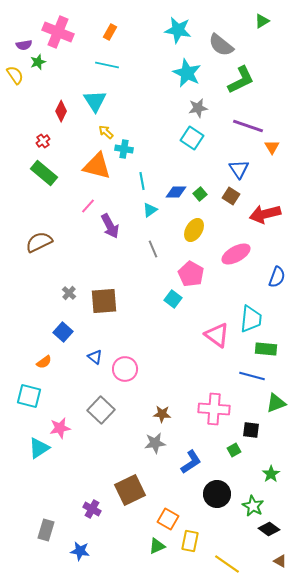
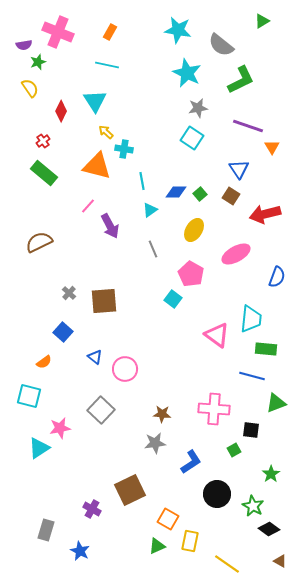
yellow semicircle at (15, 75): moved 15 px right, 13 px down
blue star at (80, 551): rotated 18 degrees clockwise
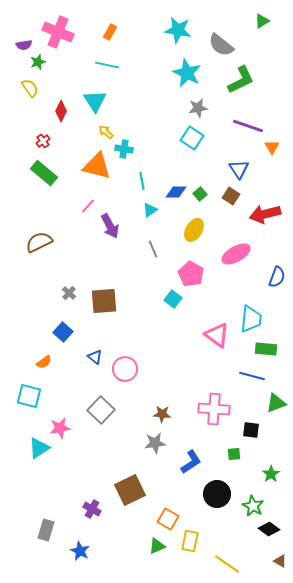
green square at (234, 450): moved 4 px down; rotated 24 degrees clockwise
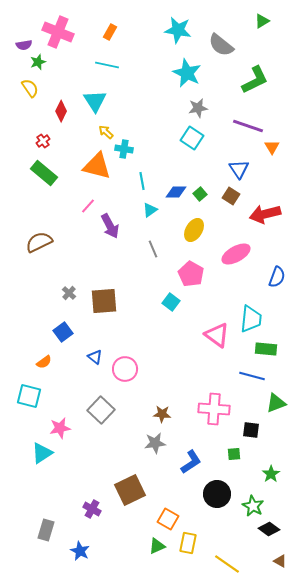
green L-shape at (241, 80): moved 14 px right
cyan square at (173, 299): moved 2 px left, 3 px down
blue square at (63, 332): rotated 12 degrees clockwise
cyan triangle at (39, 448): moved 3 px right, 5 px down
yellow rectangle at (190, 541): moved 2 px left, 2 px down
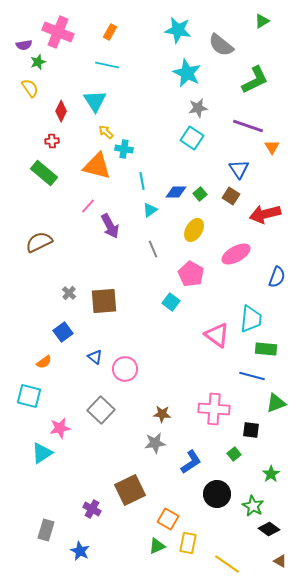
red cross at (43, 141): moved 9 px right; rotated 32 degrees clockwise
green square at (234, 454): rotated 32 degrees counterclockwise
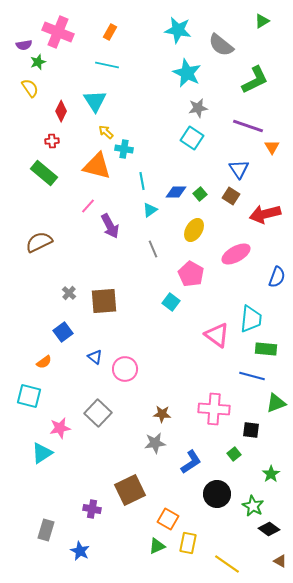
gray square at (101, 410): moved 3 px left, 3 px down
purple cross at (92, 509): rotated 18 degrees counterclockwise
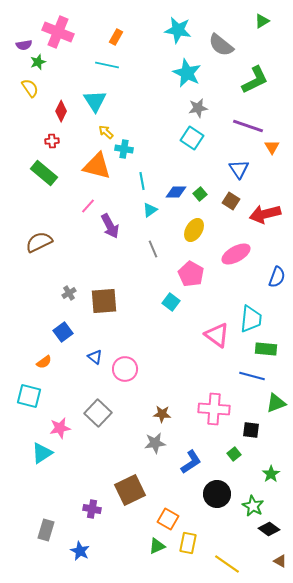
orange rectangle at (110, 32): moved 6 px right, 5 px down
brown square at (231, 196): moved 5 px down
gray cross at (69, 293): rotated 16 degrees clockwise
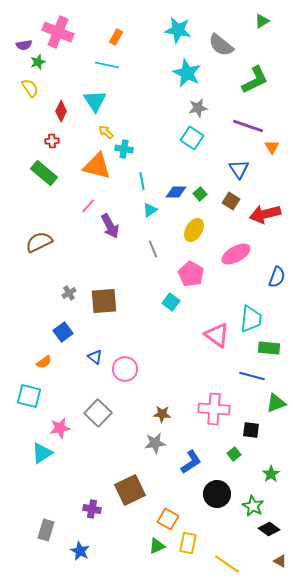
green rectangle at (266, 349): moved 3 px right, 1 px up
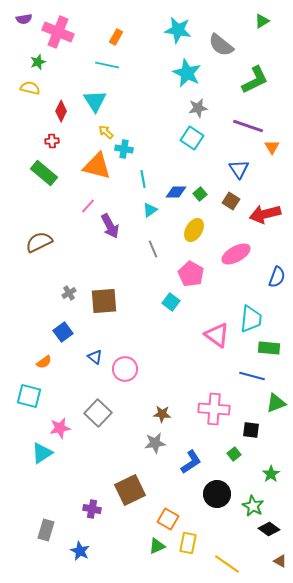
purple semicircle at (24, 45): moved 26 px up
yellow semicircle at (30, 88): rotated 42 degrees counterclockwise
cyan line at (142, 181): moved 1 px right, 2 px up
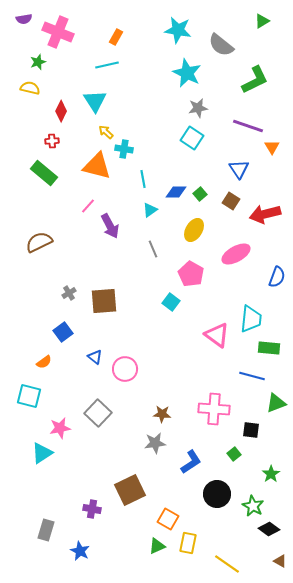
cyan line at (107, 65): rotated 25 degrees counterclockwise
